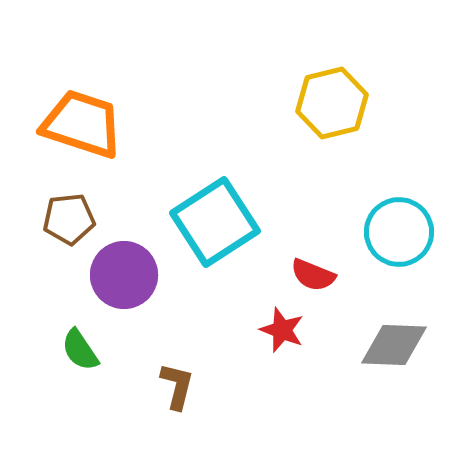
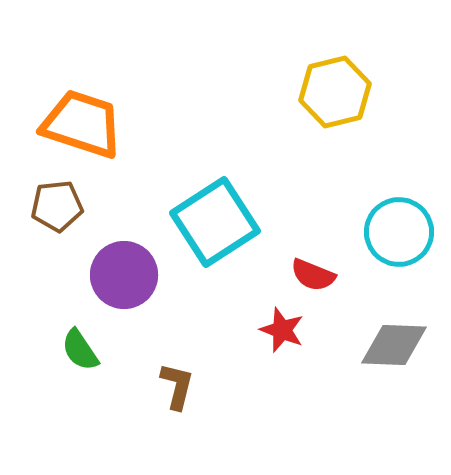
yellow hexagon: moved 3 px right, 11 px up
brown pentagon: moved 12 px left, 13 px up
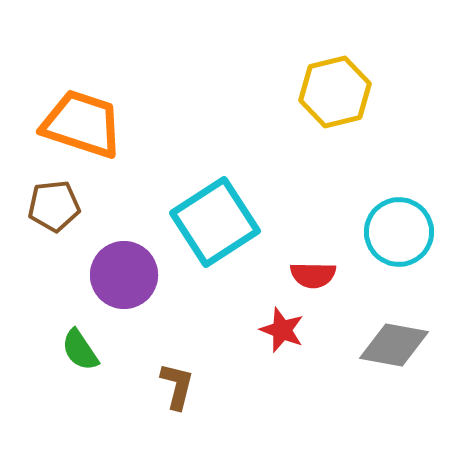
brown pentagon: moved 3 px left
red semicircle: rotated 21 degrees counterclockwise
gray diamond: rotated 8 degrees clockwise
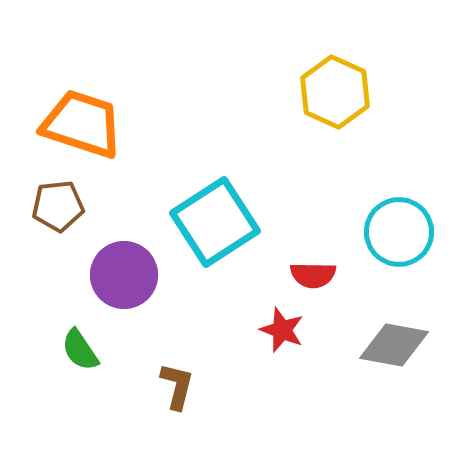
yellow hexagon: rotated 22 degrees counterclockwise
brown pentagon: moved 4 px right
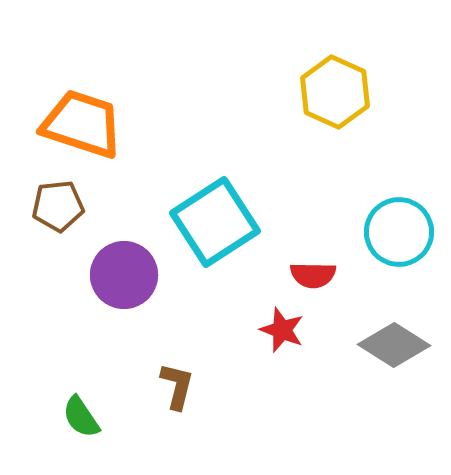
gray diamond: rotated 22 degrees clockwise
green semicircle: moved 1 px right, 67 px down
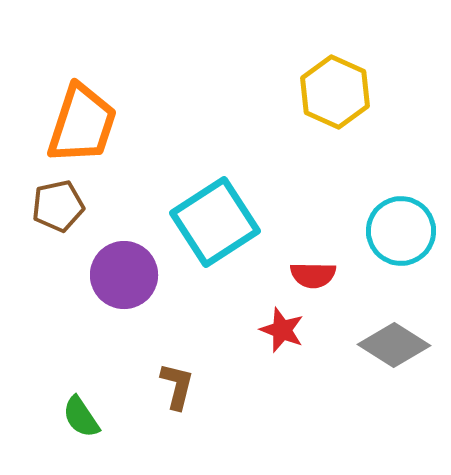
orange trapezoid: rotated 90 degrees clockwise
brown pentagon: rotated 6 degrees counterclockwise
cyan circle: moved 2 px right, 1 px up
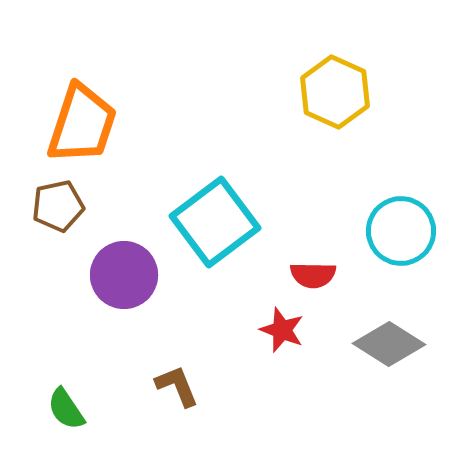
cyan square: rotated 4 degrees counterclockwise
gray diamond: moved 5 px left, 1 px up
brown L-shape: rotated 36 degrees counterclockwise
green semicircle: moved 15 px left, 8 px up
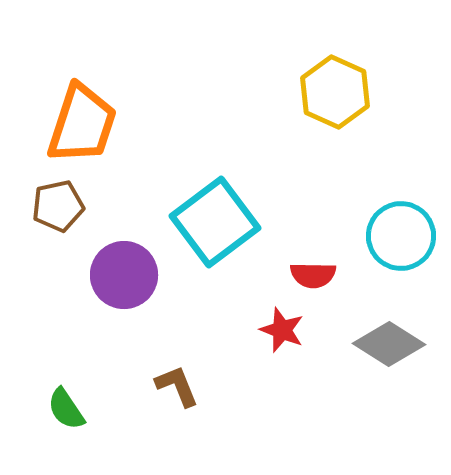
cyan circle: moved 5 px down
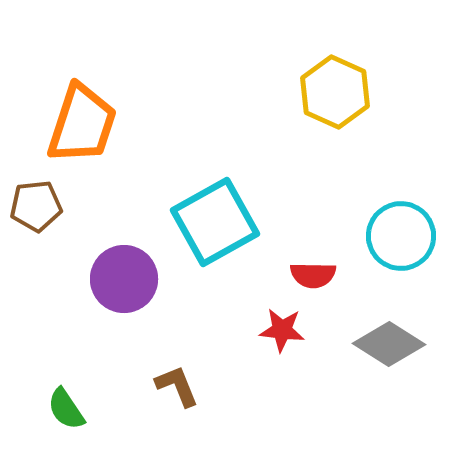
brown pentagon: moved 22 px left; rotated 6 degrees clockwise
cyan square: rotated 8 degrees clockwise
purple circle: moved 4 px down
red star: rotated 15 degrees counterclockwise
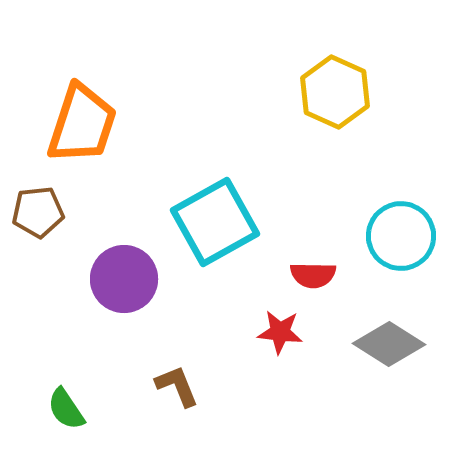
brown pentagon: moved 2 px right, 6 px down
red star: moved 2 px left, 2 px down
